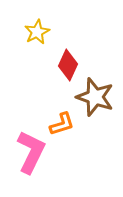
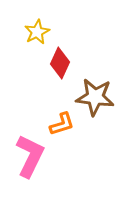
red diamond: moved 8 px left, 2 px up
brown star: rotated 12 degrees counterclockwise
pink L-shape: moved 1 px left, 4 px down
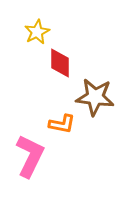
red diamond: rotated 24 degrees counterclockwise
orange L-shape: rotated 28 degrees clockwise
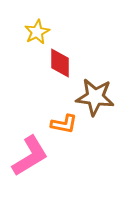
orange L-shape: moved 2 px right
pink L-shape: rotated 33 degrees clockwise
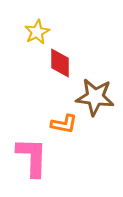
pink L-shape: moved 2 px right, 1 px down; rotated 57 degrees counterclockwise
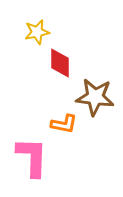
yellow star: rotated 15 degrees clockwise
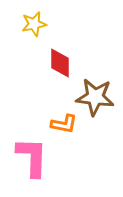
yellow star: moved 3 px left, 8 px up
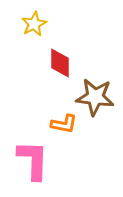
yellow star: rotated 15 degrees counterclockwise
pink L-shape: moved 1 px right, 3 px down
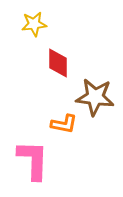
yellow star: rotated 20 degrees clockwise
red diamond: moved 2 px left
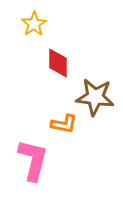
yellow star: rotated 25 degrees counterclockwise
pink L-shape: rotated 12 degrees clockwise
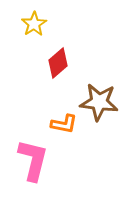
red diamond: rotated 48 degrees clockwise
brown star: moved 4 px right, 5 px down
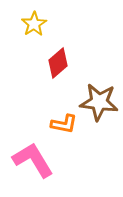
pink L-shape: rotated 45 degrees counterclockwise
